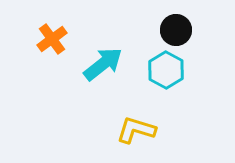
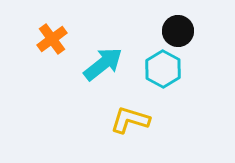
black circle: moved 2 px right, 1 px down
cyan hexagon: moved 3 px left, 1 px up
yellow L-shape: moved 6 px left, 10 px up
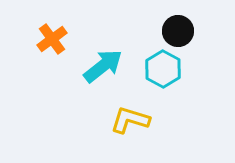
cyan arrow: moved 2 px down
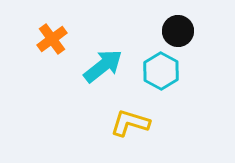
cyan hexagon: moved 2 px left, 2 px down
yellow L-shape: moved 3 px down
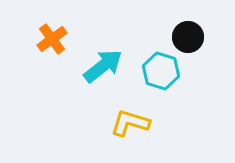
black circle: moved 10 px right, 6 px down
cyan hexagon: rotated 12 degrees counterclockwise
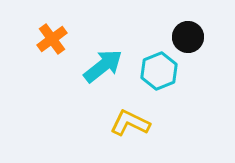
cyan hexagon: moved 2 px left; rotated 21 degrees clockwise
yellow L-shape: rotated 9 degrees clockwise
